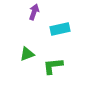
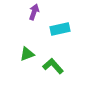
green L-shape: rotated 55 degrees clockwise
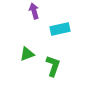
purple arrow: moved 1 px up; rotated 35 degrees counterclockwise
green L-shape: rotated 60 degrees clockwise
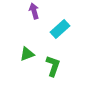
cyan rectangle: rotated 30 degrees counterclockwise
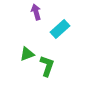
purple arrow: moved 2 px right, 1 px down
green L-shape: moved 6 px left
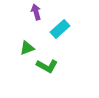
green triangle: moved 6 px up
green L-shape: rotated 100 degrees clockwise
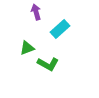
green L-shape: moved 1 px right, 2 px up
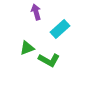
green L-shape: moved 1 px right, 4 px up
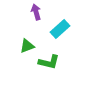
green triangle: moved 2 px up
green L-shape: moved 2 px down; rotated 15 degrees counterclockwise
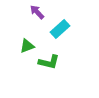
purple arrow: moved 1 px right; rotated 28 degrees counterclockwise
